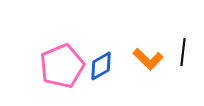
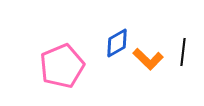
blue diamond: moved 16 px right, 23 px up
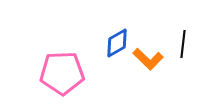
black line: moved 8 px up
pink pentagon: moved 7 px down; rotated 21 degrees clockwise
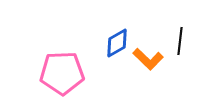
black line: moved 3 px left, 3 px up
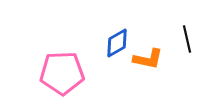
black line: moved 7 px right, 2 px up; rotated 20 degrees counterclockwise
orange L-shape: rotated 32 degrees counterclockwise
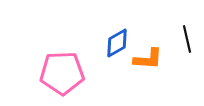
orange L-shape: rotated 8 degrees counterclockwise
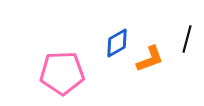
black line: rotated 28 degrees clockwise
orange L-shape: moved 2 px right; rotated 24 degrees counterclockwise
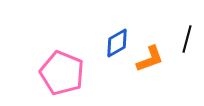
pink pentagon: rotated 24 degrees clockwise
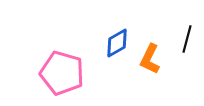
orange L-shape: rotated 136 degrees clockwise
pink pentagon: rotated 6 degrees counterclockwise
